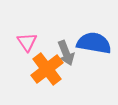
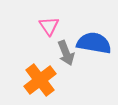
pink triangle: moved 22 px right, 16 px up
orange cross: moved 7 px left, 11 px down
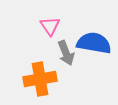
pink triangle: moved 1 px right
orange cross: moved 1 px up; rotated 28 degrees clockwise
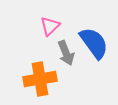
pink triangle: rotated 20 degrees clockwise
blue semicircle: rotated 44 degrees clockwise
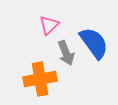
pink triangle: moved 1 px left, 1 px up
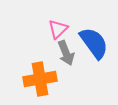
pink triangle: moved 9 px right, 4 px down
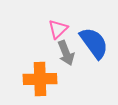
orange cross: rotated 8 degrees clockwise
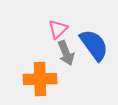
blue semicircle: moved 2 px down
